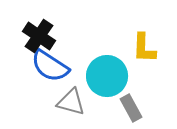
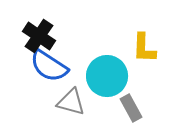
blue semicircle: moved 1 px left
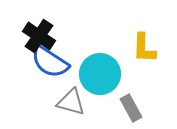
blue semicircle: moved 1 px right, 4 px up
cyan circle: moved 7 px left, 2 px up
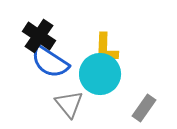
yellow L-shape: moved 38 px left
gray triangle: moved 2 px left, 2 px down; rotated 36 degrees clockwise
gray rectangle: moved 13 px right; rotated 64 degrees clockwise
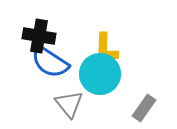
black cross: rotated 24 degrees counterclockwise
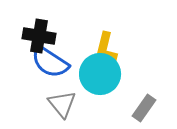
yellow L-shape: rotated 12 degrees clockwise
gray triangle: moved 7 px left
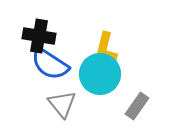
blue semicircle: moved 2 px down
gray rectangle: moved 7 px left, 2 px up
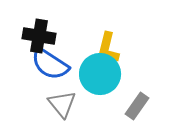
yellow L-shape: moved 2 px right
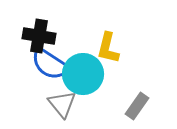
cyan circle: moved 17 px left
